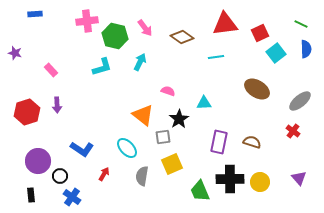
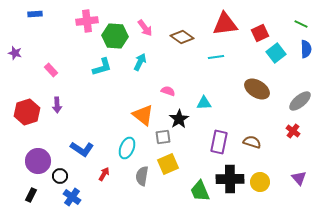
green hexagon: rotated 10 degrees counterclockwise
cyan ellipse: rotated 65 degrees clockwise
yellow square: moved 4 px left
black rectangle: rotated 32 degrees clockwise
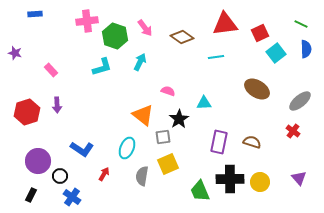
green hexagon: rotated 15 degrees clockwise
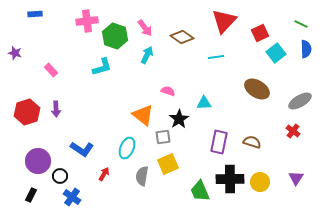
red triangle: moved 1 px left, 3 px up; rotated 40 degrees counterclockwise
cyan arrow: moved 7 px right, 7 px up
gray ellipse: rotated 10 degrees clockwise
purple arrow: moved 1 px left, 4 px down
purple triangle: moved 3 px left; rotated 14 degrees clockwise
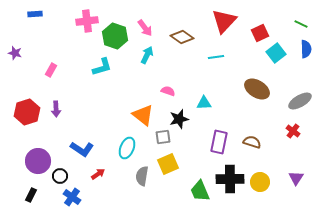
pink rectangle: rotated 72 degrees clockwise
black star: rotated 18 degrees clockwise
red arrow: moved 6 px left; rotated 24 degrees clockwise
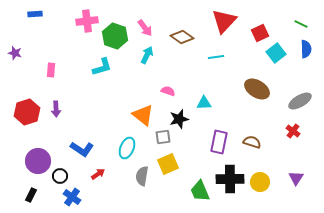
pink rectangle: rotated 24 degrees counterclockwise
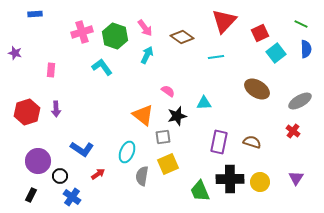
pink cross: moved 5 px left, 11 px down; rotated 10 degrees counterclockwise
cyan L-shape: rotated 110 degrees counterclockwise
pink semicircle: rotated 16 degrees clockwise
black star: moved 2 px left, 3 px up
cyan ellipse: moved 4 px down
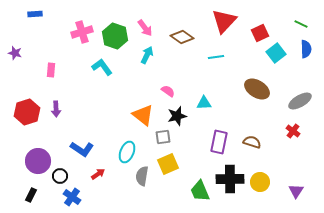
purple triangle: moved 13 px down
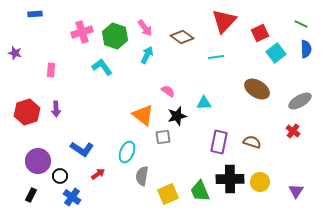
yellow square: moved 30 px down
